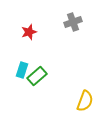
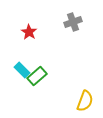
red star: rotated 21 degrees counterclockwise
cyan rectangle: rotated 63 degrees counterclockwise
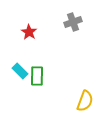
cyan rectangle: moved 2 px left, 1 px down
green rectangle: rotated 48 degrees counterclockwise
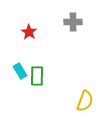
gray cross: rotated 18 degrees clockwise
cyan rectangle: rotated 14 degrees clockwise
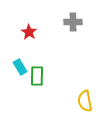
cyan rectangle: moved 4 px up
yellow semicircle: rotated 150 degrees clockwise
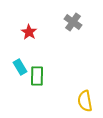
gray cross: rotated 36 degrees clockwise
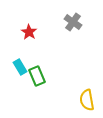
green rectangle: rotated 24 degrees counterclockwise
yellow semicircle: moved 2 px right, 1 px up
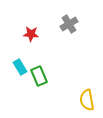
gray cross: moved 4 px left, 2 px down; rotated 24 degrees clockwise
red star: moved 2 px right, 2 px down; rotated 28 degrees counterclockwise
green rectangle: moved 2 px right
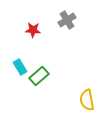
gray cross: moved 2 px left, 4 px up
red star: moved 2 px right, 4 px up
green rectangle: rotated 72 degrees clockwise
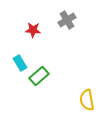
cyan rectangle: moved 4 px up
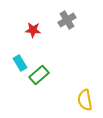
green rectangle: moved 1 px up
yellow semicircle: moved 2 px left
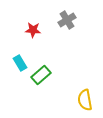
green rectangle: moved 2 px right
